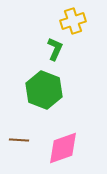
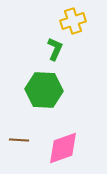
green hexagon: rotated 18 degrees counterclockwise
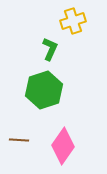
green L-shape: moved 5 px left
green hexagon: rotated 21 degrees counterclockwise
pink diamond: moved 2 px up; rotated 36 degrees counterclockwise
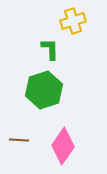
green L-shape: rotated 25 degrees counterclockwise
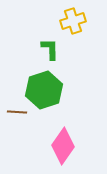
brown line: moved 2 px left, 28 px up
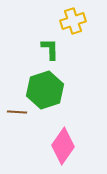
green hexagon: moved 1 px right
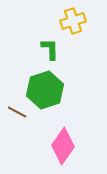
brown line: rotated 24 degrees clockwise
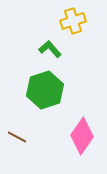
green L-shape: rotated 40 degrees counterclockwise
brown line: moved 25 px down
pink diamond: moved 19 px right, 10 px up
